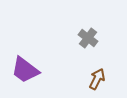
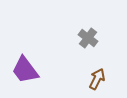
purple trapezoid: rotated 16 degrees clockwise
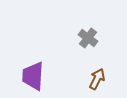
purple trapezoid: moved 8 px right, 6 px down; rotated 40 degrees clockwise
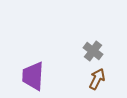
gray cross: moved 5 px right, 13 px down
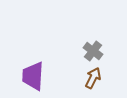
brown arrow: moved 4 px left, 1 px up
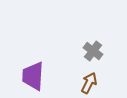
brown arrow: moved 4 px left, 5 px down
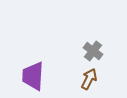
brown arrow: moved 4 px up
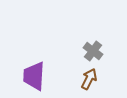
purple trapezoid: moved 1 px right
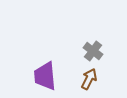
purple trapezoid: moved 11 px right; rotated 8 degrees counterclockwise
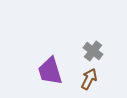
purple trapezoid: moved 5 px right, 5 px up; rotated 12 degrees counterclockwise
